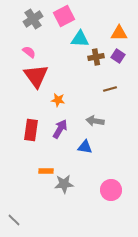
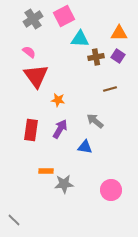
gray arrow: rotated 30 degrees clockwise
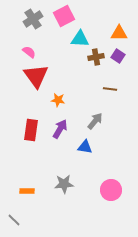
brown line: rotated 24 degrees clockwise
gray arrow: rotated 90 degrees clockwise
orange rectangle: moved 19 px left, 20 px down
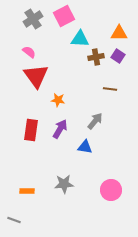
gray line: rotated 24 degrees counterclockwise
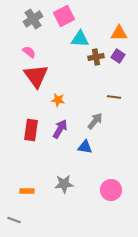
brown line: moved 4 px right, 8 px down
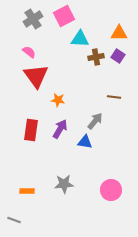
blue triangle: moved 5 px up
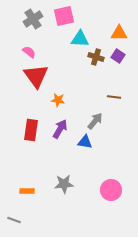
pink square: rotated 15 degrees clockwise
brown cross: rotated 28 degrees clockwise
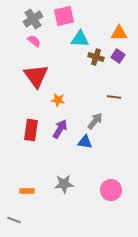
pink semicircle: moved 5 px right, 11 px up
